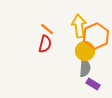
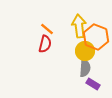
orange hexagon: moved 1 px down; rotated 15 degrees counterclockwise
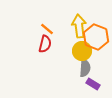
yellow circle: moved 3 px left
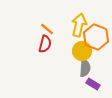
yellow arrow: moved 1 px up; rotated 20 degrees clockwise
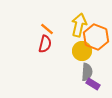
gray semicircle: moved 2 px right, 4 px down
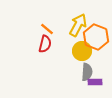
yellow arrow: moved 1 px left; rotated 15 degrees clockwise
purple rectangle: moved 2 px right, 2 px up; rotated 32 degrees counterclockwise
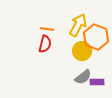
orange line: rotated 32 degrees counterclockwise
gray semicircle: moved 4 px left, 5 px down; rotated 48 degrees clockwise
purple rectangle: moved 2 px right
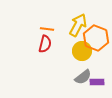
orange hexagon: moved 1 px down
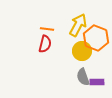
gray semicircle: rotated 108 degrees clockwise
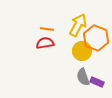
red semicircle: moved 1 px up; rotated 114 degrees counterclockwise
purple rectangle: rotated 24 degrees clockwise
